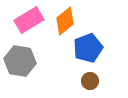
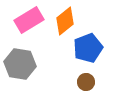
gray hexagon: moved 3 px down
brown circle: moved 4 px left, 1 px down
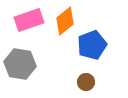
pink rectangle: rotated 12 degrees clockwise
blue pentagon: moved 4 px right, 3 px up
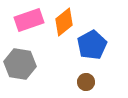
orange diamond: moved 1 px left, 1 px down
blue pentagon: rotated 8 degrees counterclockwise
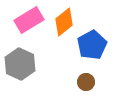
pink rectangle: rotated 12 degrees counterclockwise
gray hexagon: rotated 16 degrees clockwise
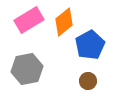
blue pentagon: moved 2 px left
gray hexagon: moved 7 px right, 5 px down; rotated 24 degrees clockwise
brown circle: moved 2 px right, 1 px up
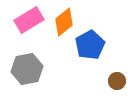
brown circle: moved 29 px right
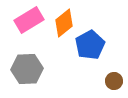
orange diamond: moved 1 px down
gray hexagon: rotated 8 degrees clockwise
brown circle: moved 3 px left
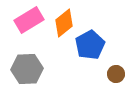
brown circle: moved 2 px right, 7 px up
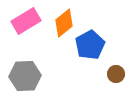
pink rectangle: moved 3 px left, 1 px down
gray hexagon: moved 2 px left, 7 px down
